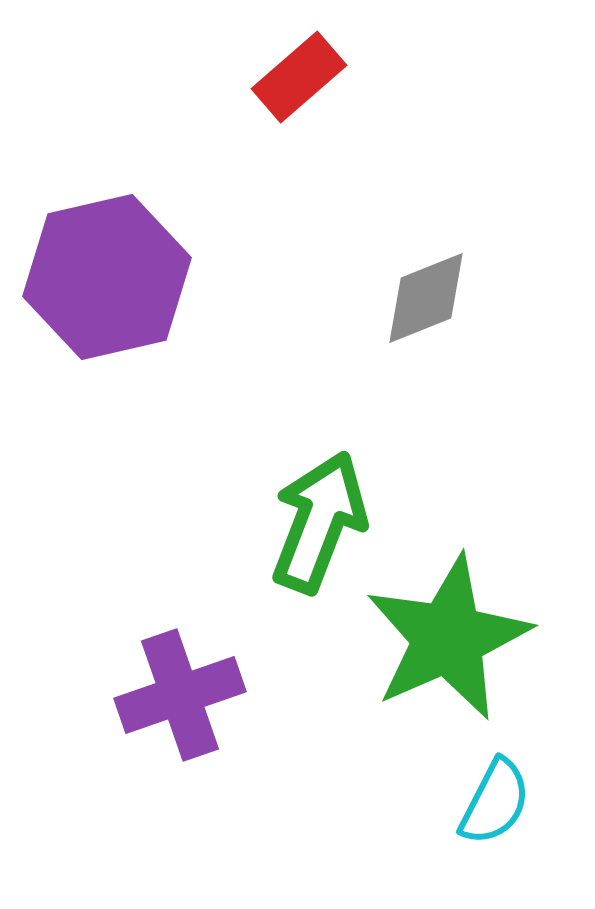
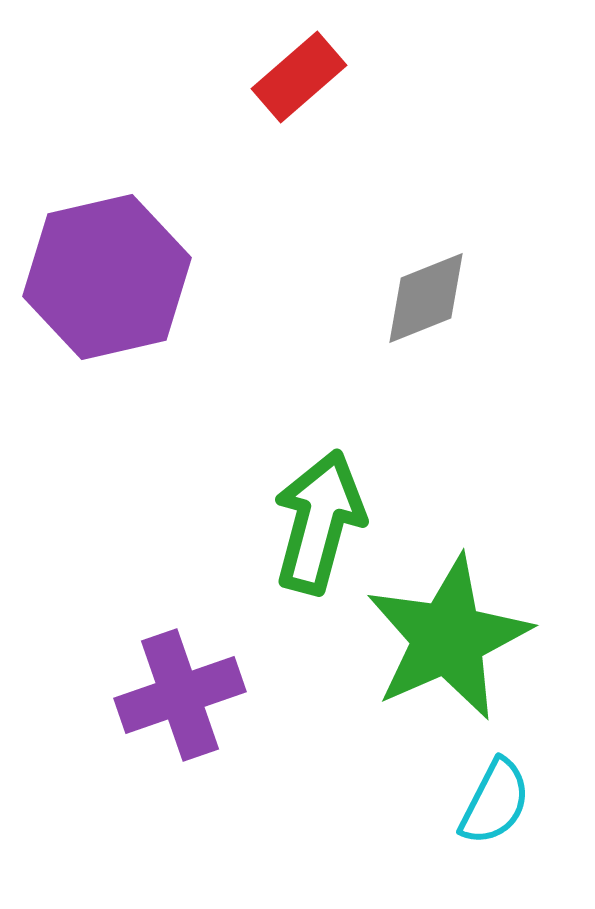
green arrow: rotated 6 degrees counterclockwise
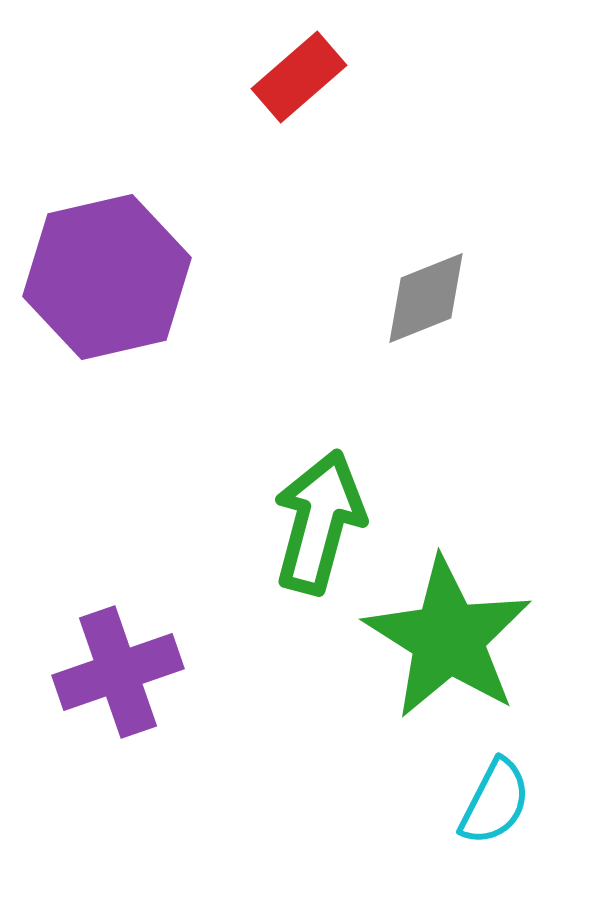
green star: rotated 16 degrees counterclockwise
purple cross: moved 62 px left, 23 px up
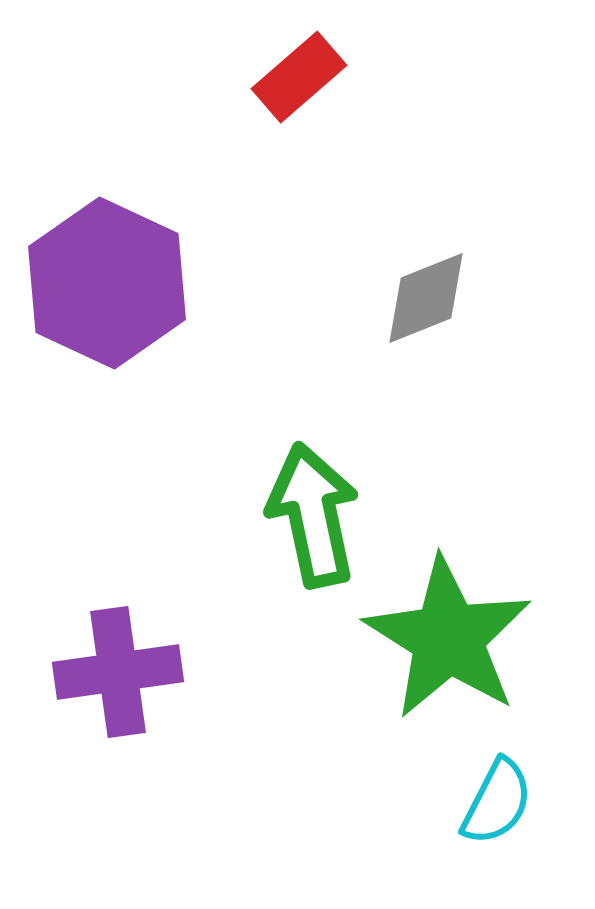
purple hexagon: moved 6 px down; rotated 22 degrees counterclockwise
green arrow: moved 6 px left, 7 px up; rotated 27 degrees counterclockwise
purple cross: rotated 11 degrees clockwise
cyan semicircle: moved 2 px right
